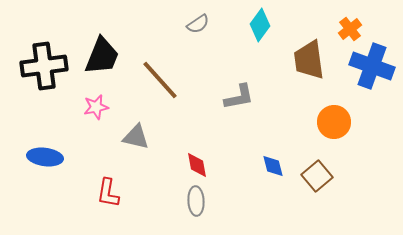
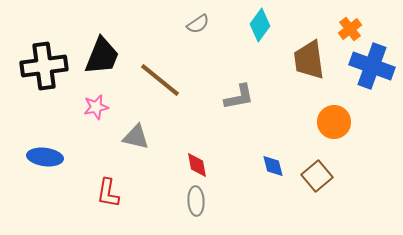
brown line: rotated 9 degrees counterclockwise
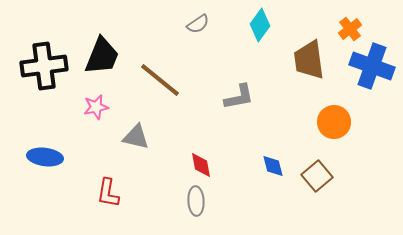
red diamond: moved 4 px right
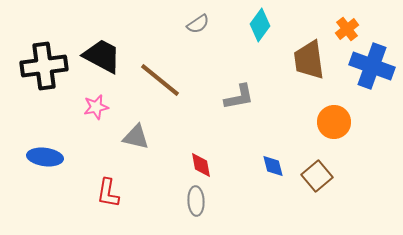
orange cross: moved 3 px left
black trapezoid: rotated 84 degrees counterclockwise
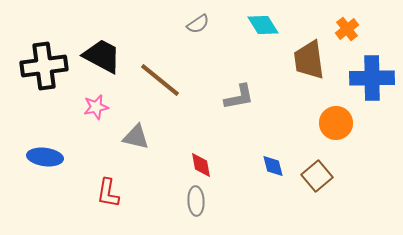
cyan diamond: moved 3 px right; rotated 68 degrees counterclockwise
blue cross: moved 12 px down; rotated 21 degrees counterclockwise
orange circle: moved 2 px right, 1 px down
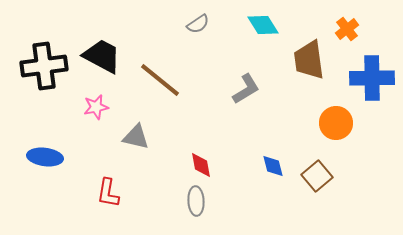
gray L-shape: moved 7 px right, 8 px up; rotated 20 degrees counterclockwise
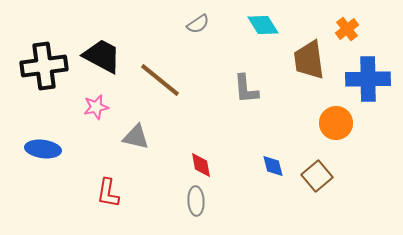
blue cross: moved 4 px left, 1 px down
gray L-shape: rotated 116 degrees clockwise
blue ellipse: moved 2 px left, 8 px up
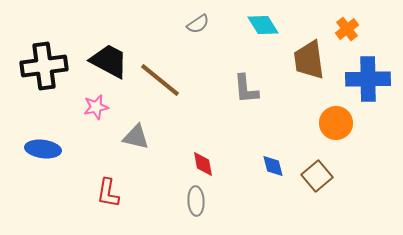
black trapezoid: moved 7 px right, 5 px down
red diamond: moved 2 px right, 1 px up
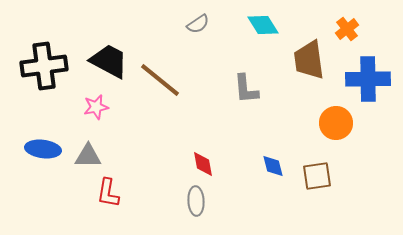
gray triangle: moved 48 px left, 19 px down; rotated 12 degrees counterclockwise
brown square: rotated 32 degrees clockwise
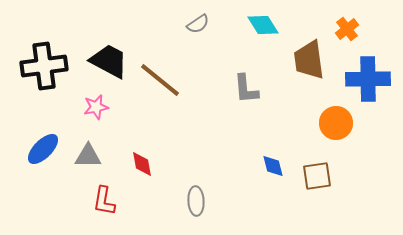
blue ellipse: rotated 52 degrees counterclockwise
red diamond: moved 61 px left
red L-shape: moved 4 px left, 8 px down
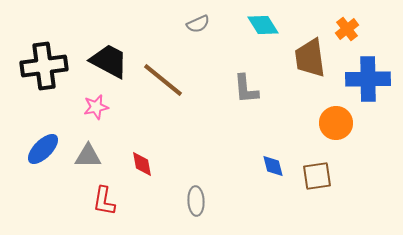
gray semicircle: rotated 10 degrees clockwise
brown trapezoid: moved 1 px right, 2 px up
brown line: moved 3 px right
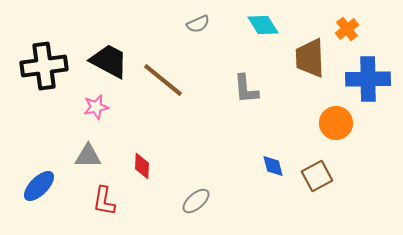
brown trapezoid: rotated 6 degrees clockwise
blue ellipse: moved 4 px left, 37 px down
red diamond: moved 2 px down; rotated 12 degrees clockwise
brown square: rotated 20 degrees counterclockwise
gray ellipse: rotated 52 degrees clockwise
